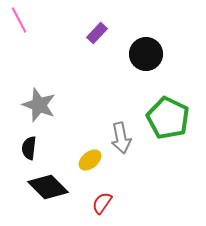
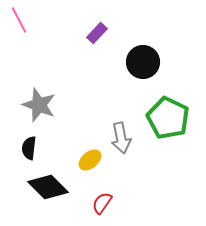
black circle: moved 3 px left, 8 px down
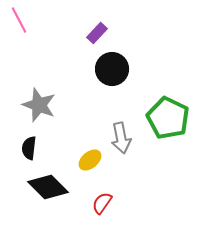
black circle: moved 31 px left, 7 px down
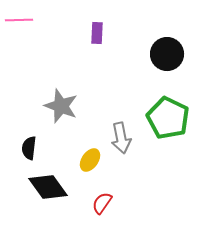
pink line: rotated 64 degrees counterclockwise
purple rectangle: rotated 40 degrees counterclockwise
black circle: moved 55 px right, 15 px up
gray star: moved 22 px right, 1 px down
yellow ellipse: rotated 15 degrees counterclockwise
black diamond: rotated 9 degrees clockwise
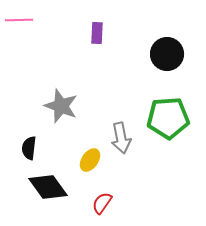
green pentagon: rotated 30 degrees counterclockwise
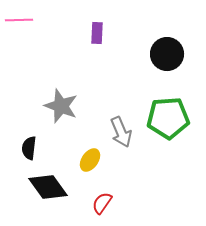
gray arrow: moved 6 px up; rotated 12 degrees counterclockwise
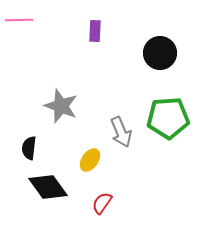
purple rectangle: moved 2 px left, 2 px up
black circle: moved 7 px left, 1 px up
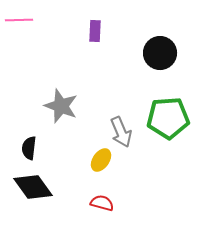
yellow ellipse: moved 11 px right
black diamond: moved 15 px left
red semicircle: rotated 70 degrees clockwise
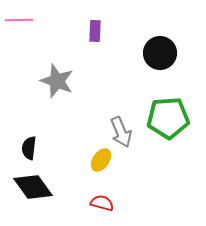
gray star: moved 4 px left, 25 px up
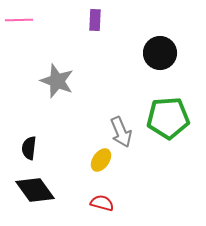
purple rectangle: moved 11 px up
black diamond: moved 2 px right, 3 px down
